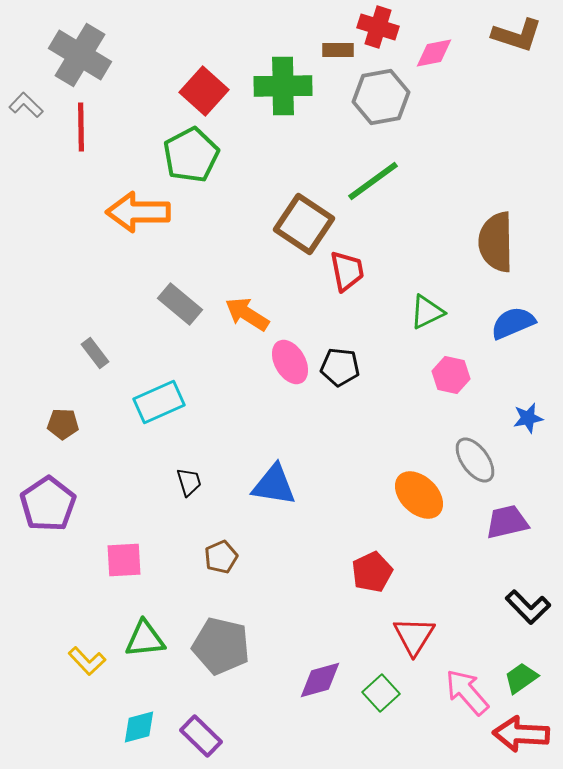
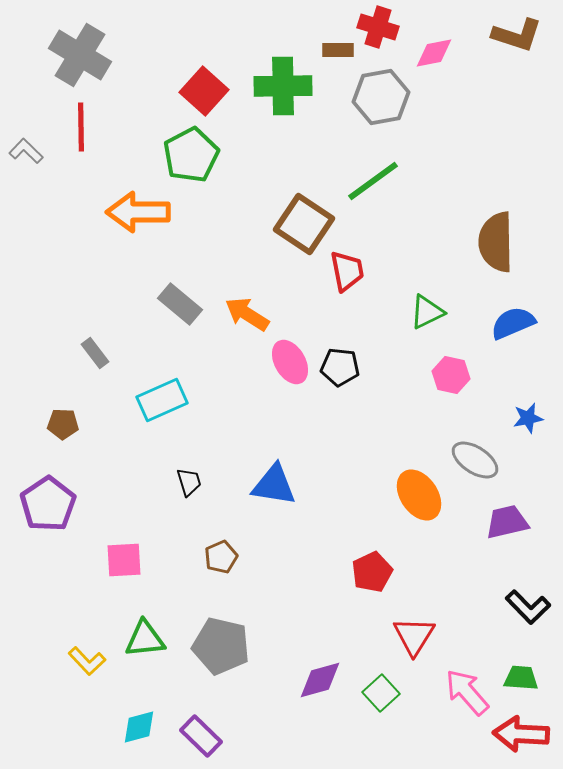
gray L-shape at (26, 105): moved 46 px down
cyan rectangle at (159, 402): moved 3 px right, 2 px up
gray ellipse at (475, 460): rotated 21 degrees counterclockwise
orange ellipse at (419, 495): rotated 12 degrees clockwise
green trapezoid at (521, 678): rotated 39 degrees clockwise
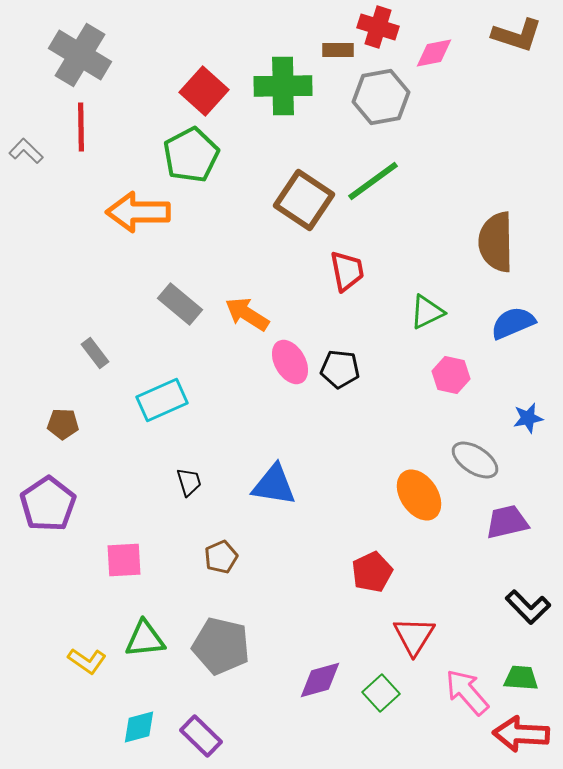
brown square at (304, 224): moved 24 px up
black pentagon at (340, 367): moved 2 px down
yellow L-shape at (87, 661): rotated 12 degrees counterclockwise
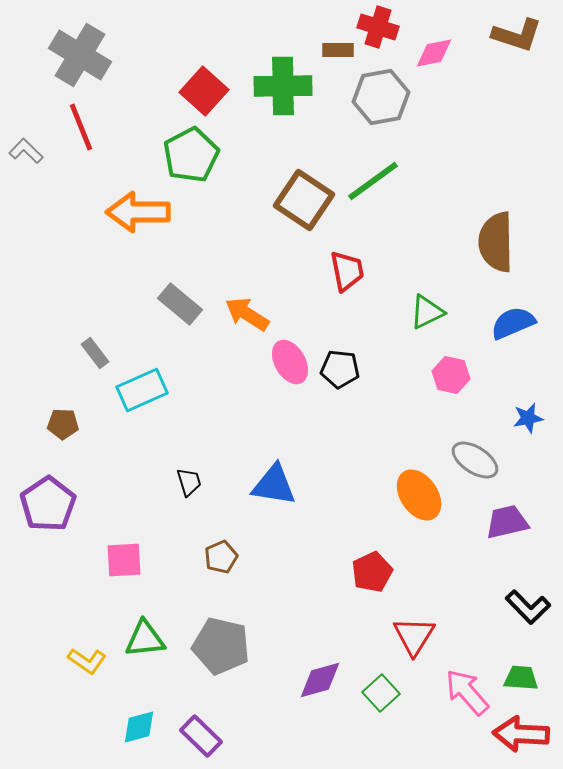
red line at (81, 127): rotated 21 degrees counterclockwise
cyan rectangle at (162, 400): moved 20 px left, 10 px up
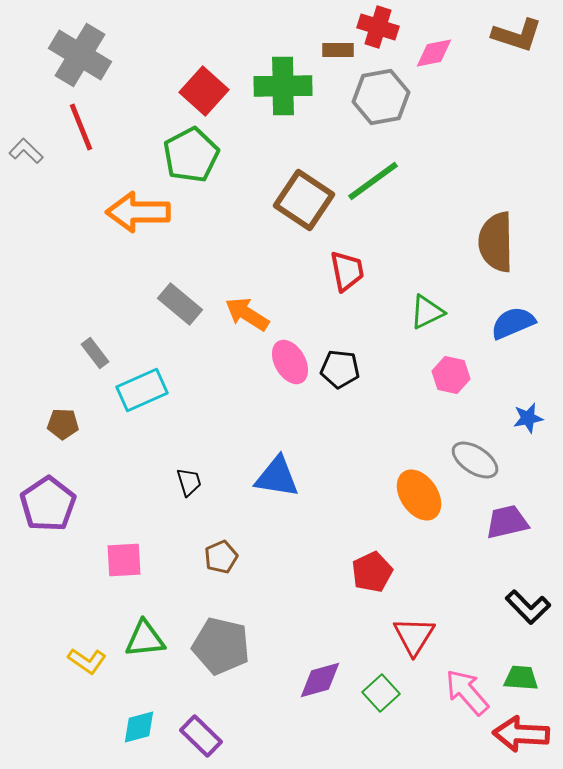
blue triangle at (274, 485): moved 3 px right, 8 px up
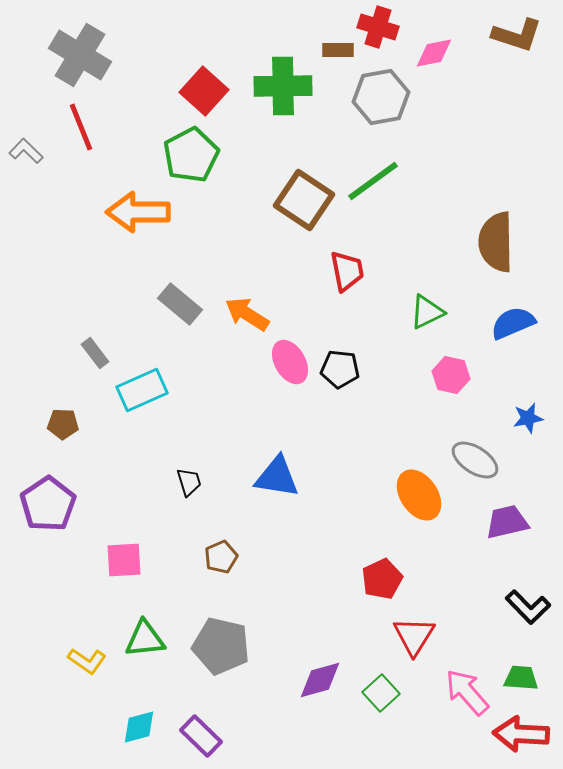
red pentagon at (372, 572): moved 10 px right, 7 px down
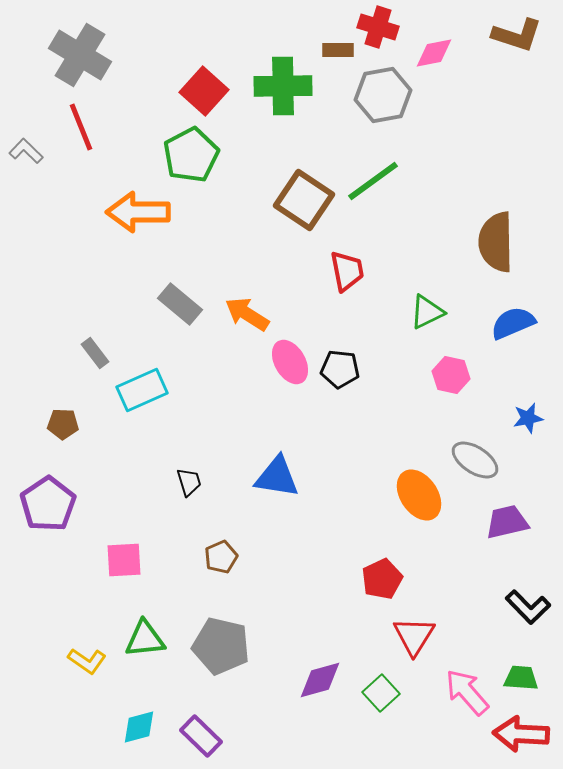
gray hexagon at (381, 97): moved 2 px right, 2 px up
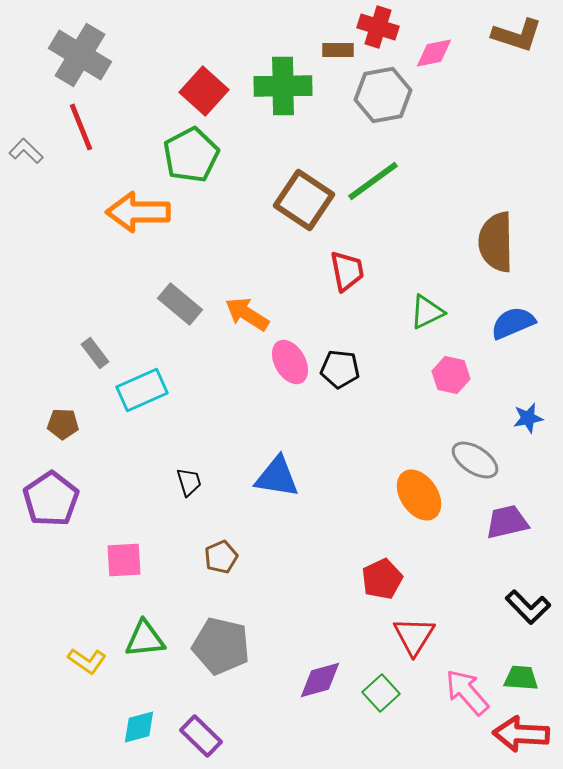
purple pentagon at (48, 504): moved 3 px right, 5 px up
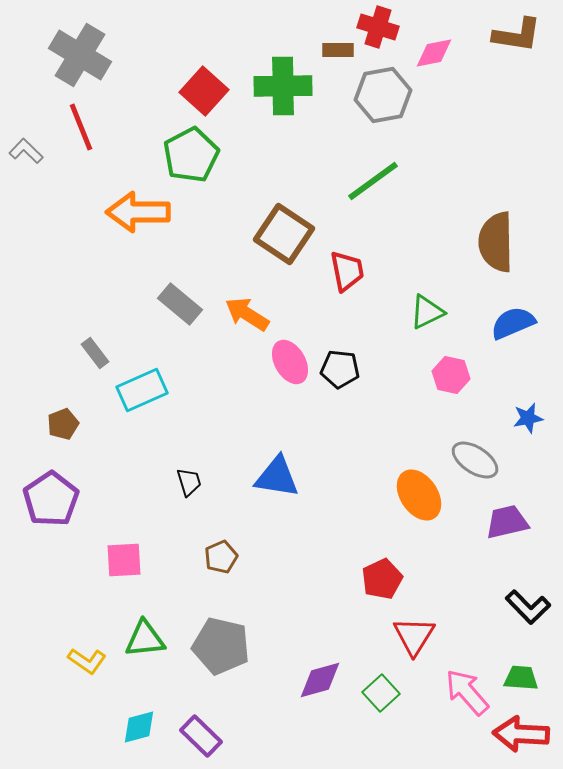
brown L-shape at (517, 35): rotated 9 degrees counterclockwise
brown square at (304, 200): moved 20 px left, 34 px down
brown pentagon at (63, 424): rotated 24 degrees counterclockwise
